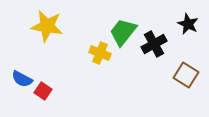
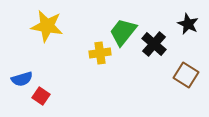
black cross: rotated 20 degrees counterclockwise
yellow cross: rotated 30 degrees counterclockwise
blue semicircle: rotated 45 degrees counterclockwise
red square: moved 2 px left, 5 px down
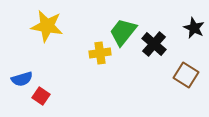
black star: moved 6 px right, 4 px down
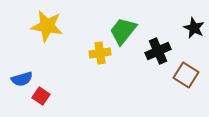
green trapezoid: moved 1 px up
black cross: moved 4 px right, 7 px down; rotated 25 degrees clockwise
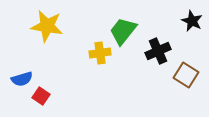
black star: moved 2 px left, 7 px up
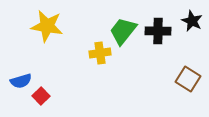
black cross: moved 20 px up; rotated 25 degrees clockwise
brown square: moved 2 px right, 4 px down
blue semicircle: moved 1 px left, 2 px down
red square: rotated 12 degrees clockwise
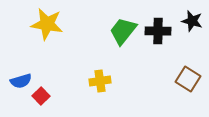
black star: rotated 10 degrees counterclockwise
yellow star: moved 2 px up
yellow cross: moved 28 px down
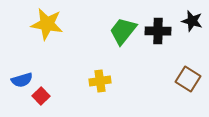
blue semicircle: moved 1 px right, 1 px up
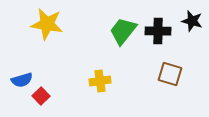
brown square: moved 18 px left, 5 px up; rotated 15 degrees counterclockwise
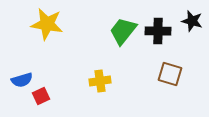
red square: rotated 18 degrees clockwise
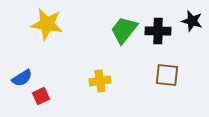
green trapezoid: moved 1 px right, 1 px up
brown square: moved 3 px left, 1 px down; rotated 10 degrees counterclockwise
blue semicircle: moved 2 px up; rotated 15 degrees counterclockwise
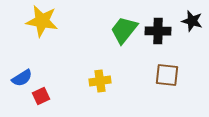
yellow star: moved 5 px left, 3 px up
